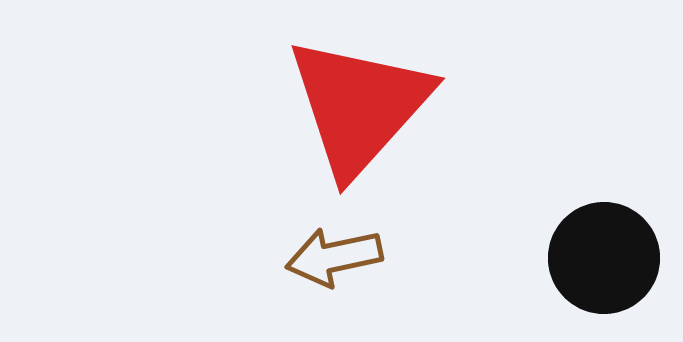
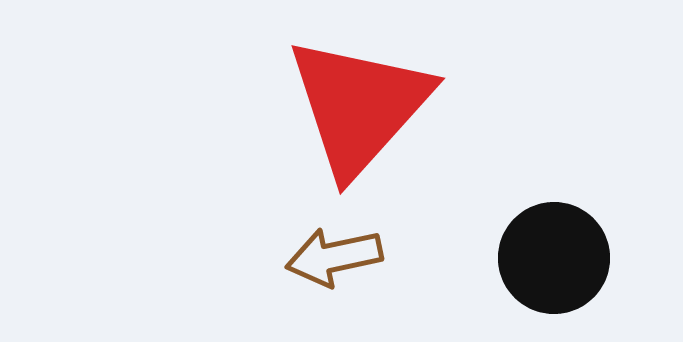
black circle: moved 50 px left
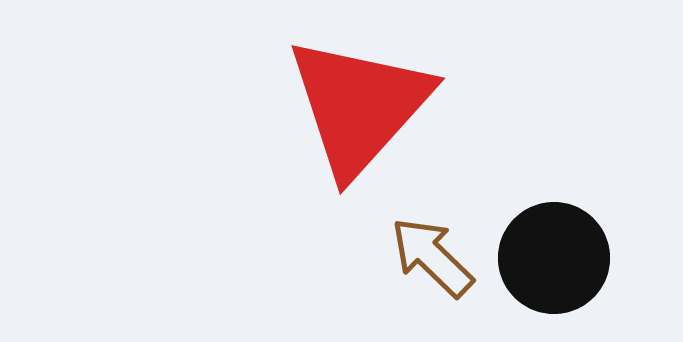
brown arrow: moved 98 px right; rotated 56 degrees clockwise
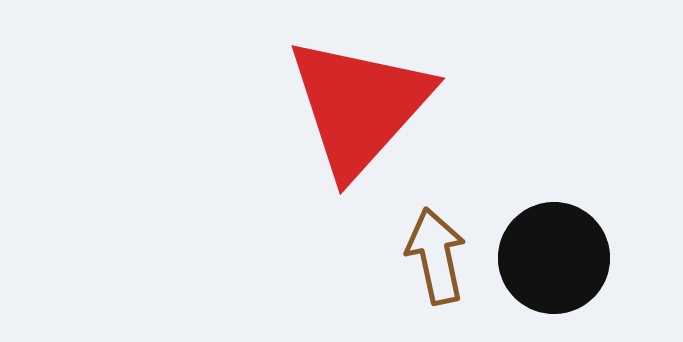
brown arrow: moved 4 px right, 1 px up; rotated 34 degrees clockwise
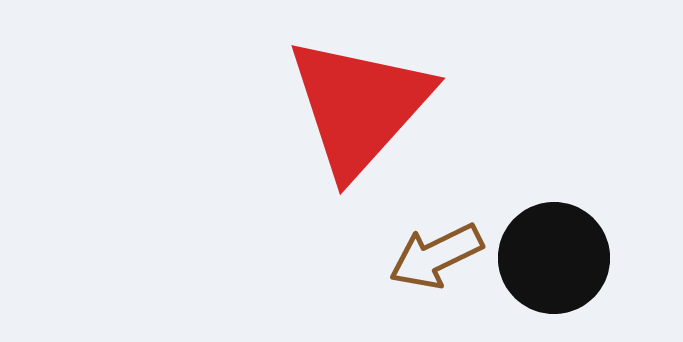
brown arrow: rotated 104 degrees counterclockwise
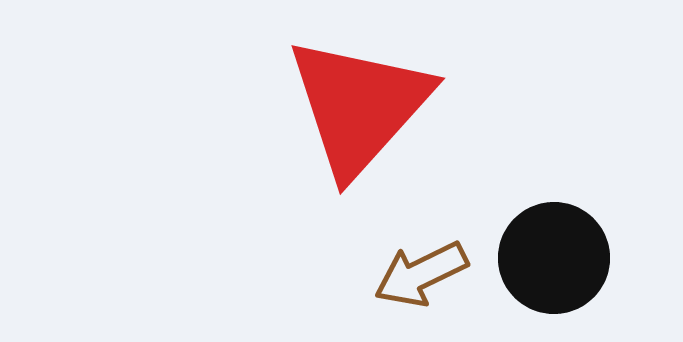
brown arrow: moved 15 px left, 18 px down
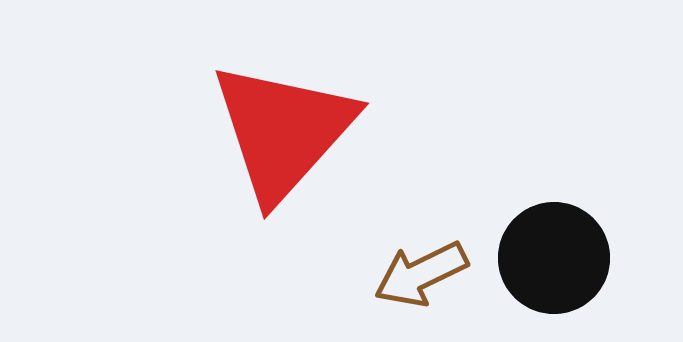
red triangle: moved 76 px left, 25 px down
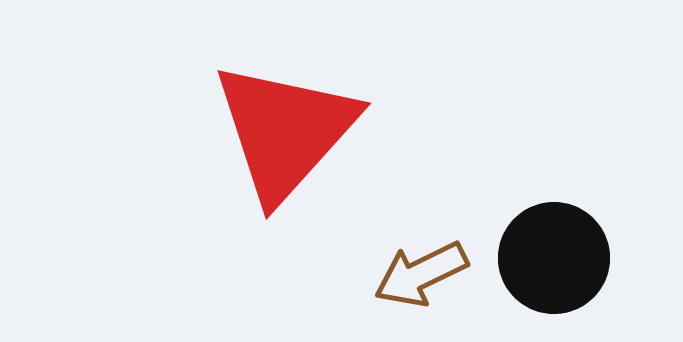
red triangle: moved 2 px right
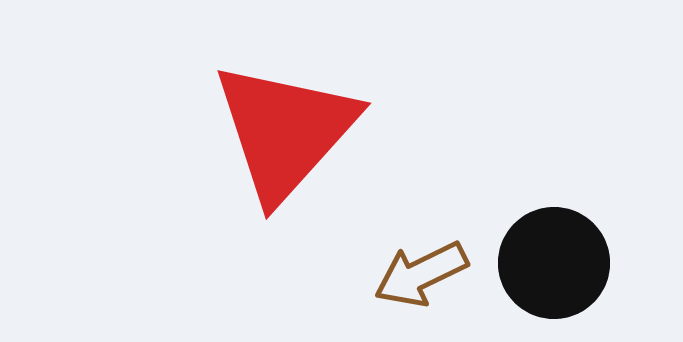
black circle: moved 5 px down
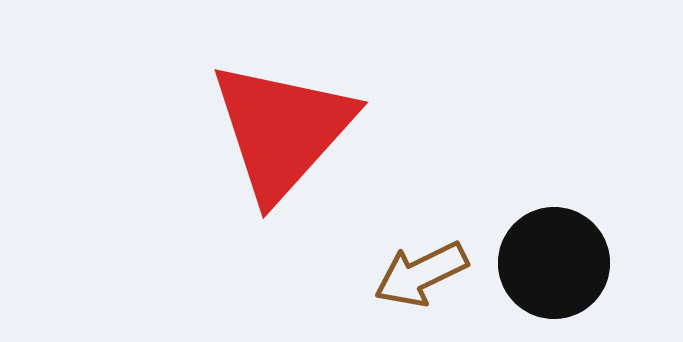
red triangle: moved 3 px left, 1 px up
